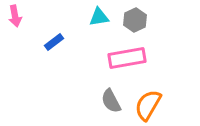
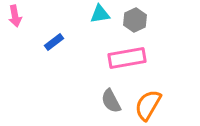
cyan triangle: moved 1 px right, 3 px up
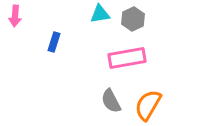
pink arrow: rotated 15 degrees clockwise
gray hexagon: moved 2 px left, 1 px up
blue rectangle: rotated 36 degrees counterclockwise
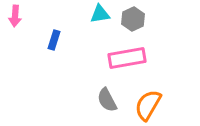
blue rectangle: moved 2 px up
gray semicircle: moved 4 px left, 1 px up
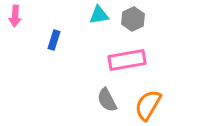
cyan triangle: moved 1 px left, 1 px down
pink rectangle: moved 2 px down
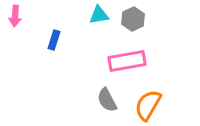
pink rectangle: moved 1 px down
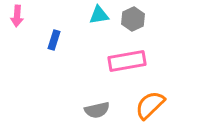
pink arrow: moved 2 px right
gray semicircle: moved 10 px left, 10 px down; rotated 75 degrees counterclockwise
orange semicircle: moved 2 px right; rotated 16 degrees clockwise
